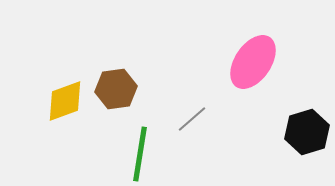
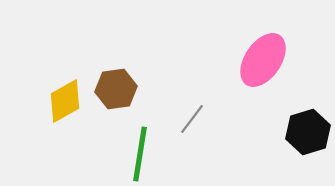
pink ellipse: moved 10 px right, 2 px up
yellow diamond: rotated 9 degrees counterclockwise
gray line: rotated 12 degrees counterclockwise
black hexagon: moved 1 px right
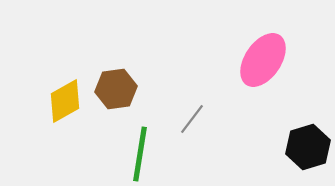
black hexagon: moved 15 px down
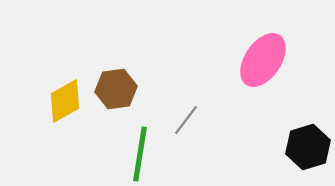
gray line: moved 6 px left, 1 px down
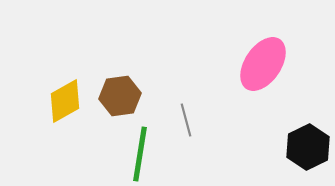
pink ellipse: moved 4 px down
brown hexagon: moved 4 px right, 7 px down
gray line: rotated 52 degrees counterclockwise
black hexagon: rotated 9 degrees counterclockwise
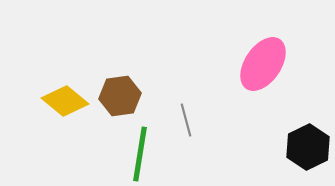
yellow diamond: rotated 69 degrees clockwise
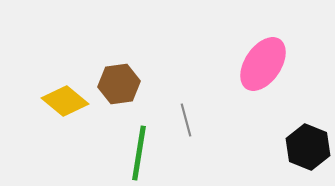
brown hexagon: moved 1 px left, 12 px up
black hexagon: rotated 12 degrees counterclockwise
green line: moved 1 px left, 1 px up
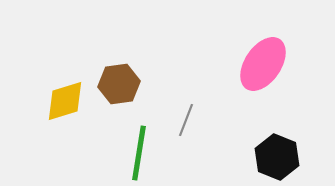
yellow diamond: rotated 57 degrees counterclockwise
gray line: rotated 36 degrees clockwise
black hexagon: moved 31 px left, 10 px down
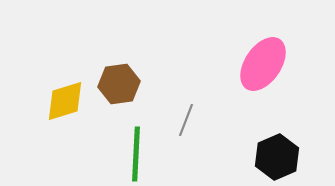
green line: moved 3 px left, 1 px down; rotated 6 degrees counterclockwise
black hexagon: rotated 15 degrees clockwise
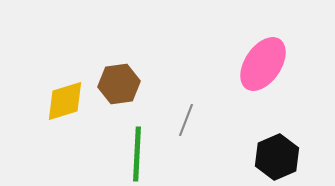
green line: moved 1 px right
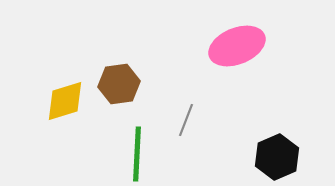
pink ellipse: moved 26 px left, 18 px up; rotated 34 degrees clockwise
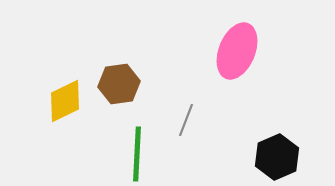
pink ellipse: moved 5 px down; rotated 46 degrees counterclockwise
yellow diamond: rotated 9 degrees counterclockwise
